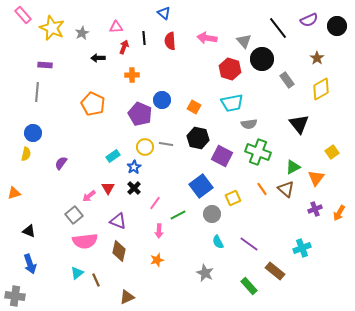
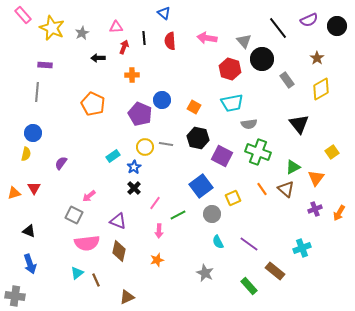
red triangle at (108, 188): moved 74 px left
gray square at (74, 215): rotated 24 degrees counterclockwise
pink semicircle at (85, 241): moved 2 px right, 2 px down
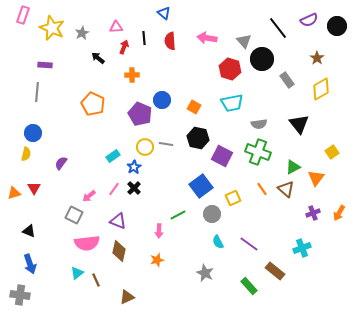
pink rectangle at (23, 15): rotated 60 degrees clockwise
black arrow at (98, 58): rotated 40 degrees clockwise
gray semicircle at (249, 124): moved 10 px right
pink line at (155, 203): moved 41 px left, 14 px up
purple cross at (315, 209): moved 2 px left, 4 px down
gray cross at (15, 296): moved 5 px right, 1 px up
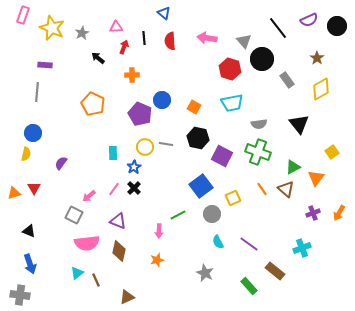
cyan rectangle at (113, 156): moved 3 px up; rotated 56 degrees counterclockwise
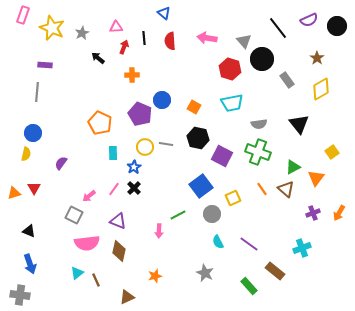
orange pentagon at (93, 104): moved 7 px right, 19 px down
orange star at (157, 260): moved 2 px left, 16 px down
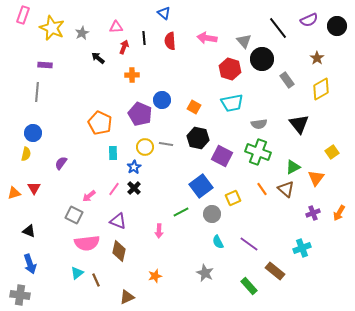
green line at (178, 215): moved 3 px right, 3 px up
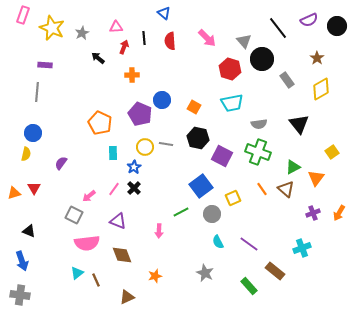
pink arrow at (207, 38): rotated 144 degrees counterclockwise
brown diamond at (119, 251): moved 3 px right, 4 px down; rotated 35 degrees counterclockwise
blue arrow at (30, 264): moved 8 px left, 3 px up
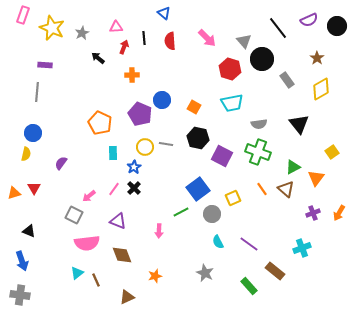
blue square at (201, 186): moved 3 px left, 3 px down
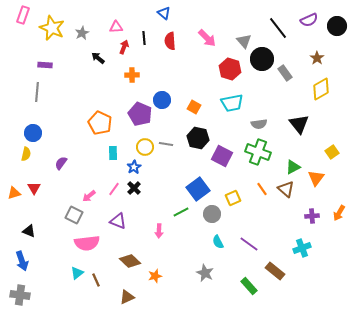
gray rectangle at (287, 80): moved 2 px left, 7 px up
purple cross at (313, 213): moved 1 px left, 3 px down; rotated 16 degrees clockwise
brown diamond at (122, 255): moved 8 px right, 6 px down; rotated 25 degrees counterclockwise
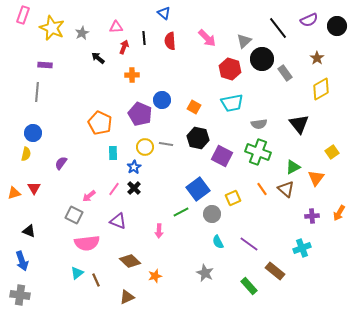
gray triangle at (244, 41): rotated 28 degrees clockwise
